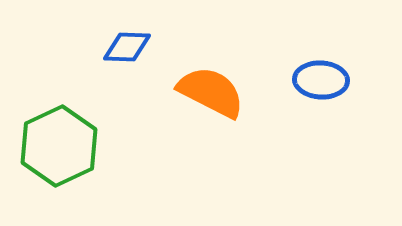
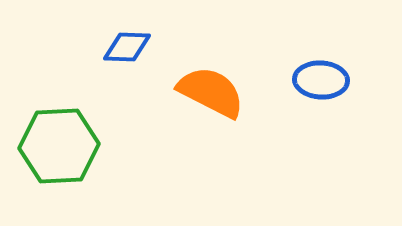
green hexagon: rotated 22 degrees clockwise
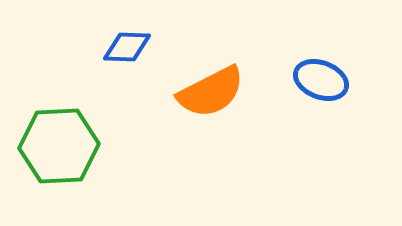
blue ellipse: rotated 18 degrees clockwise
orange semicircle: rotated 126 degrees clockwise
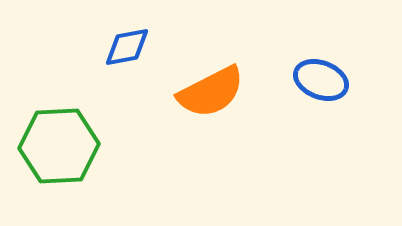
blue diamond: rotated 12 degrees counterclockwise
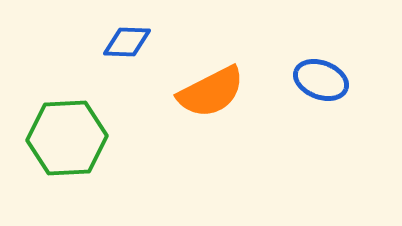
blue diamond: moved 5 px up; rotated 12 degrees clockwise
green hexagon: moved 8 px right, 8 px up
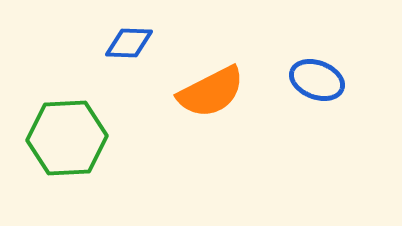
blue diamond: moved 2 px right, 1 px down
blue ellipse: moved 4 px left
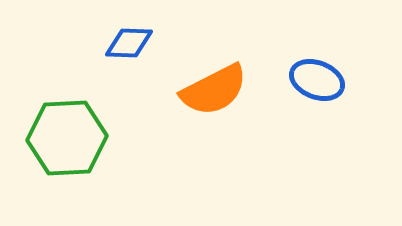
orange semicircle: moved 3 px right, 2 px up
